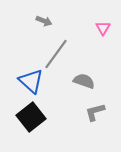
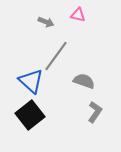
gray arrow: moved 2 px right, 1 px down
pink triangle: moved 25 px left, 13 px up; rotated 49 degrees counterclockwise
gray line: moved 2 px down
gray L-shape: rotated 140 degrees clockwise
black square: moved 1 px left, 2 px up
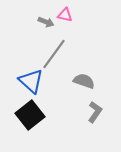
pink triangle: moved 13 px left
gray line: moved 2 px left, 2 px up
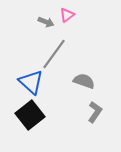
pink triangle: moved 2 px right; rotated 49 degrees counterclockwise
blue triangle: moved 1 px down
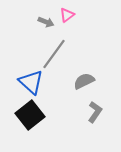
gray semicircle: rotated 45 degrees counterclockwise
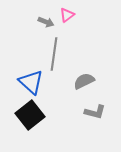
gray line: rotated 28 degrees counterclockwise
gray L-shape: rotated 70 degrees clockwise
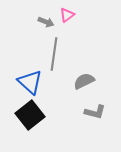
blue triangle: moved 1 px left
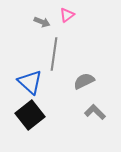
gray arrow: moved 4 px left
gray L-shape: rotated 150 degrees counterclockwise
